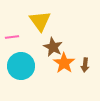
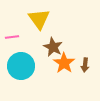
yellow triangle: moved 1 px left, 2 px up
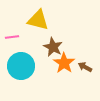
yellow triangle: moved 1 px left, 1 px down; rotated 40 degrees counterclockwise
brown arrow: moved 2 px down; rotated 112 degrees clockwise
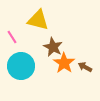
pink line: rotated 64 degrees clockwise
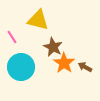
cyan circle: moved 1 px down
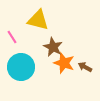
orange star: rotated 15 degrees counterclockwise
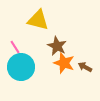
pink line: moved 3 px right, 10 px down
brown star: moved 4 px right, 1 px up
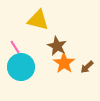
orange star: rotated 15 degrees clockwise
brown arrow: moved 2 px right; rotated 72 degrees counterclockwise
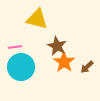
yellow triangle: moved 1 px left, 1 px up
pink line: rotated 64 degrees counterclockwise
orange star: moved 1 px up
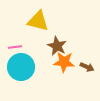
yellow triangle: moved 1 px right, 2 px down
orange star: rotated 30 degrees counterclockwise
brown arrow: rotated 112 degrees counterclockwise
